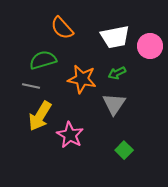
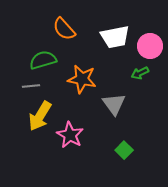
orange semicircle: moved 2 px right, 1 px down
green arrow: moved 23 px right
gray line: rotated 18 degrees counterclockwise
gray triangle: rotated 10 degrees counterclockwise
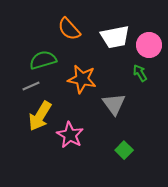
orange semicircle: moved 5 px right
pink circle: moved 1 px left, 1 px up
green arrow: rotated 84 degrees clockwise
gray line: rotated 18 degrees counterclockwise
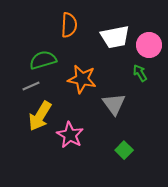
orange semicircle: moved 4 px up; rotated 135 degrees counterclockwise
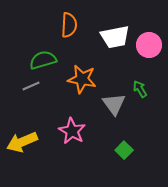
green arrow: moved 16 px down
yellow arrow: moved 18 px left, 26 px down; rotated 36 degrees clockwise
pink star: moved 2 px right, 4 px up
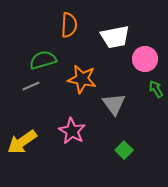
pink circle: moved 4 px left, 14 px down
green arrow: moved 16 px right
yellow arrow: rotated 12 degrees counterclockwise
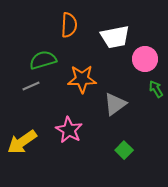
orange star: rotated 12 degrees counterclockwise
gray triangle: moved 1 px right; rotated 30 degrees clockwise
pink star: moved 3 px left, 1 px up
